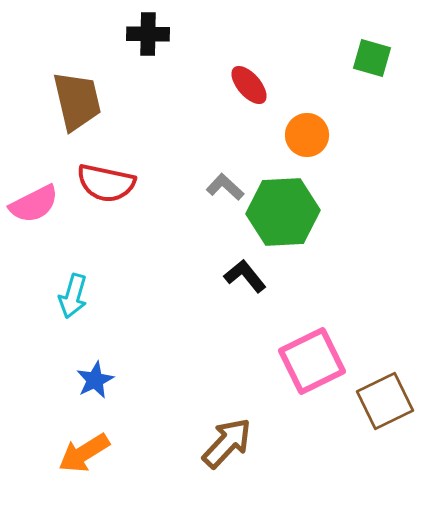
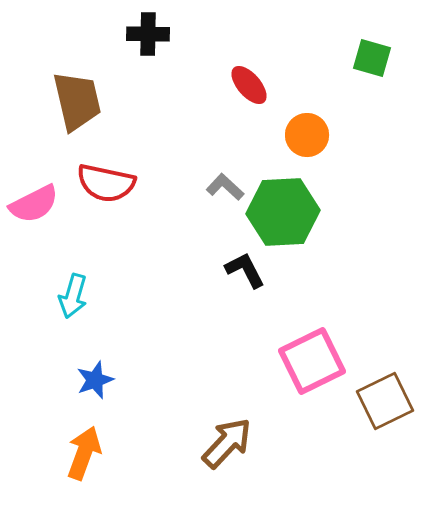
black L-shape: moved 6 px up; rotated 12 degrees clockwise
blue star: rotated 6 degrees clockwise
orange arrow: rotated 142 degrees clockwise
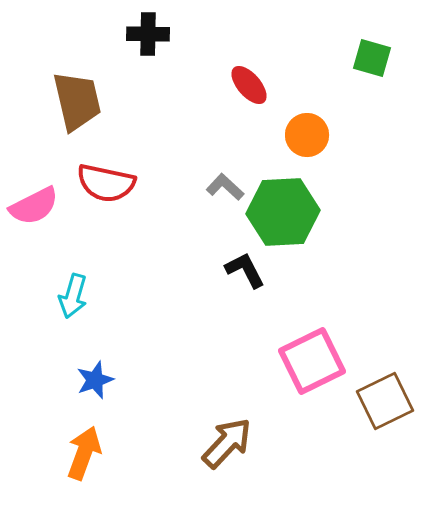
pink semicircle: moved 2 px down
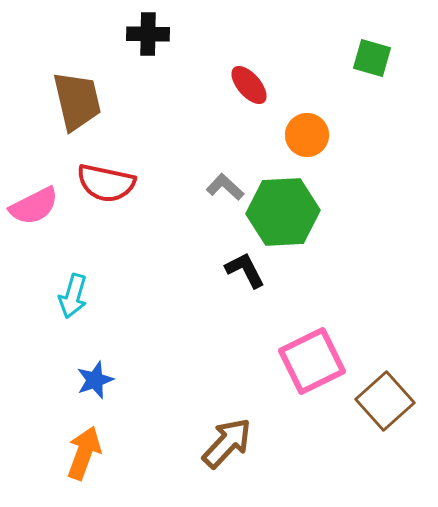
brown square: rotated 16 degrees counterclockwise
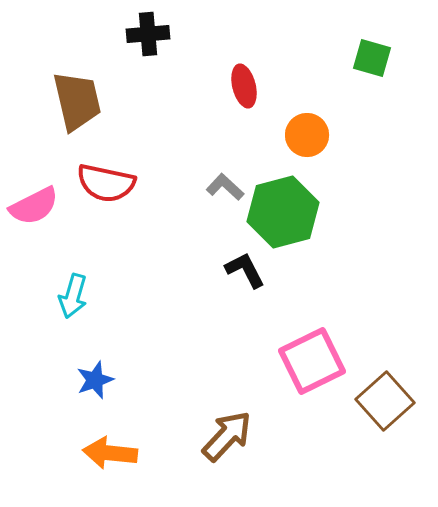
black cross: rotated 6 degrees counterclockwise
red ellipse: moved 5 px left, 1 px down; rotated 27 degrees clockwise
green hexagon: rotated 12 degrees counterclockwise
brown arrow: moved 7 px up
orange arrow: moved 26 px right; rotated 104 degrees counterclockwise
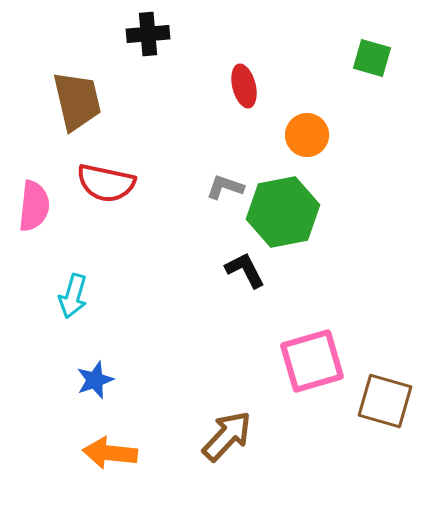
gray L-shape: rotated 24 degrees counterclockwise
pink semicircle: rotated 57 degrees counterclockwise
green hexagon: rotated 4 degrees clockwise
pink square: rotated 10 degrees clockwise
brown square: rotated 32 degrees counterclockwise
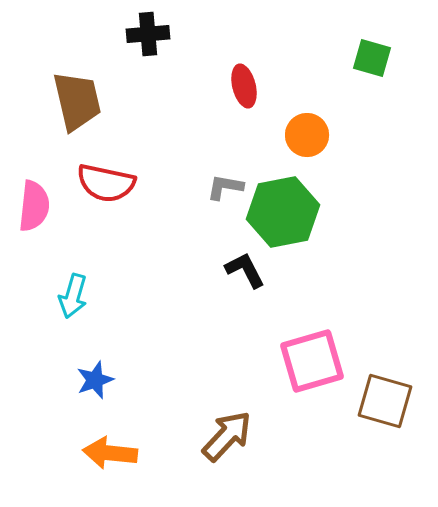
gray L-shape: rotated 9 degrees counterclockwise
